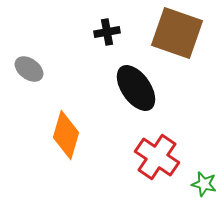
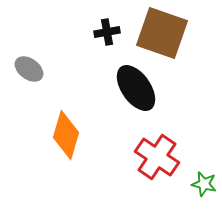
brown square: moved 15 px left
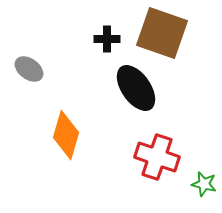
black cross: moved 7 px down; rotated 10 degrees clockwise
red cross: rotated 15 degrees counterclockwise
